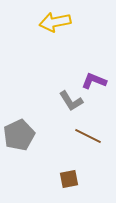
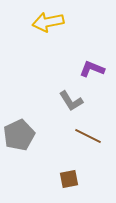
yellow arrow: moved 7 px left
purple L-shape: moved 2 px left, 12 px up
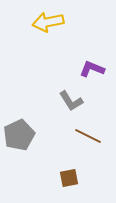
brown square: moved 1 px up
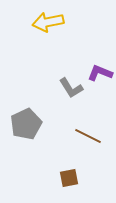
purple L-shape: moved 8 px right, 4 px down
gray L-shape: moved 13 px up
gray pentagon: moved 7 px right, 11 px up
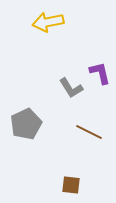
purple L-shape: rotated 55 degrees clockwise
brown line: moved 1 px right, 4 px up
brown square: moved 2 px right, 7 px down; rotated 18 degrees clockwise
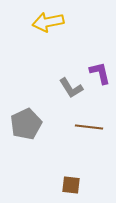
brown line: moved 5 px up; rotated 20 degrees counterclockwise
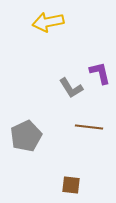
gray pentagon: moved 12 px down
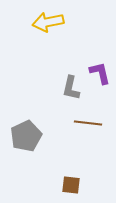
gray L-shape: rotated 45 degrees clockwise
brown line: moved 1 px left, 4 px up
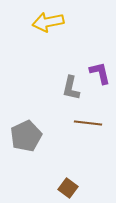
brown square: moved 3 px left, 3 px down; rotated 30 degrees clockwise
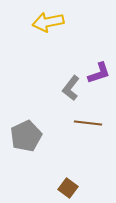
purple L-shape: moved 1 px left; rotated 85 degrees clockwise
gray L-shape: rotated 25 degrees clockwise
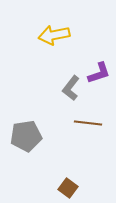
yellow arrow: moved 6 px right, 13 px down
gray pentagon: rotated 16 degrees clockwise
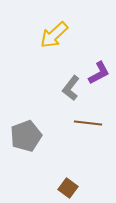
yellow arrow: rotated 32 degrees counterclockwise
purple L-shape: rotated 10 degrees counterclockwise
gray pentagon: rotated 12 degrees counterclockwise
